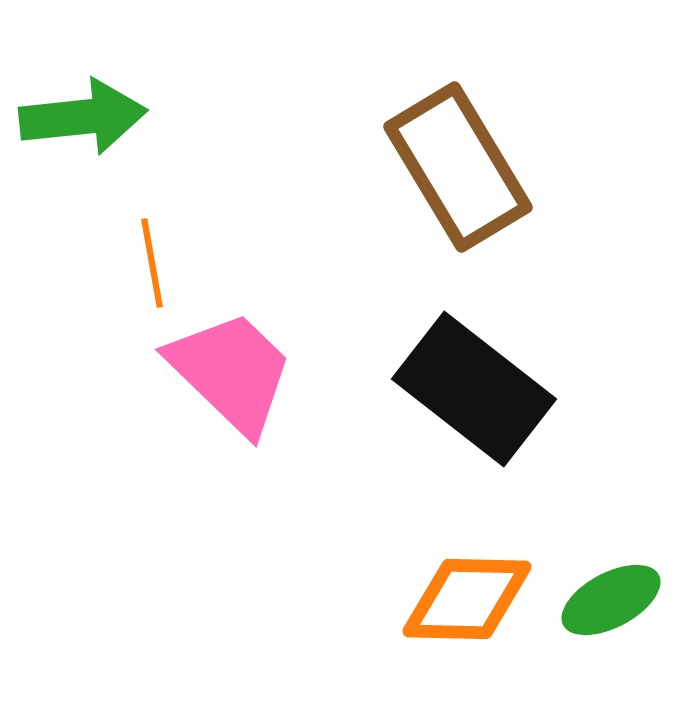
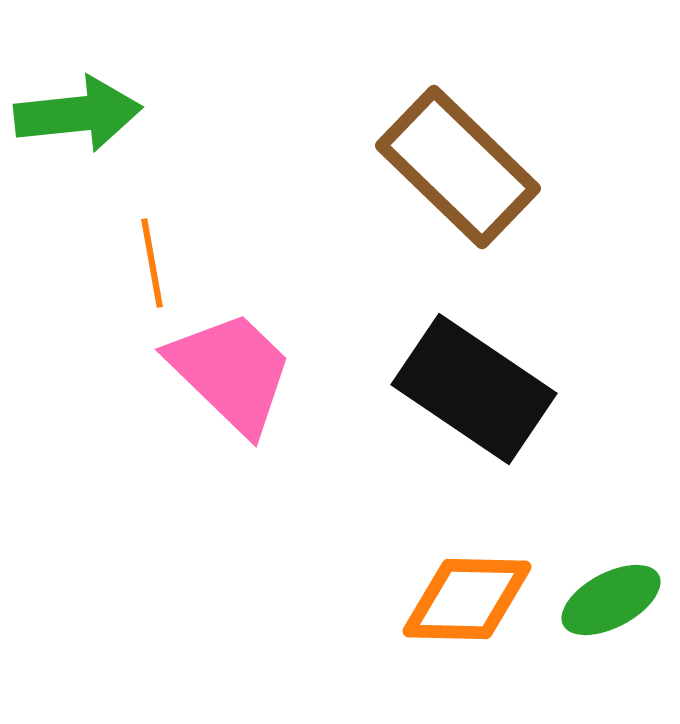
green arrow: moved 5 px left, 3 px up
brown rectangle: rotated 15 degrees counterclockwise
black rectangle: rotated 4 degrees counterclockwise
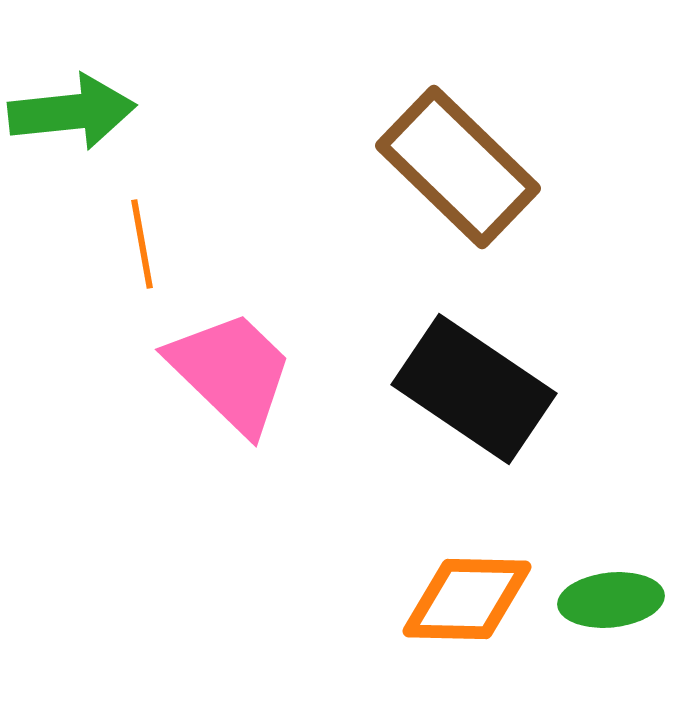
green arrow: moved 6 px left, 2 px up
orange line: moved 10 px left, 19 px up
green ellipse: rotated 22 degrees clockwise
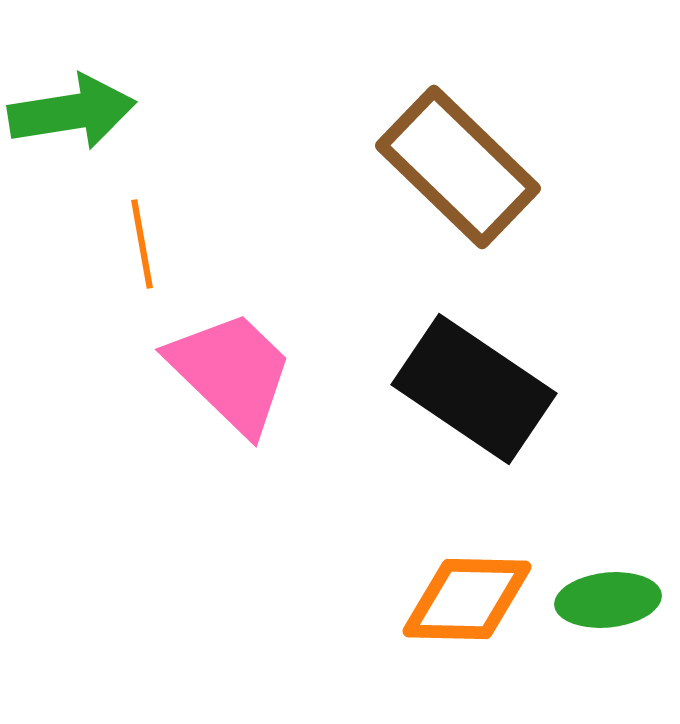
green arrow: rotated 3 degrees counterclockwise
green ellipse: moved 3 px left
